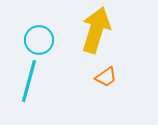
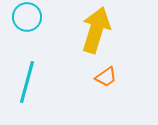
cyan circle: moved 12 px left, 23 px up
cyan line: moved 2 px left, 1 px down
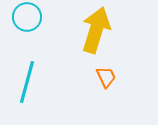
orange trapezoid: rotated 80 degrees counterclockwise
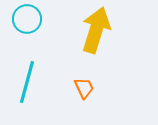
cyan circle: moved 2 px down
orange trapezoid: moved 22 px left, 11 px down
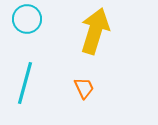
yellow arrow: moved 1 px left, 1 px down
cyan line: moved 2 px left, 1 px down
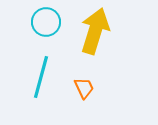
cyan circle: moved 19 px right, 3 px down
cyan line: moved 16 px right, 6 px up
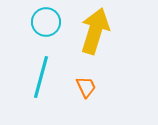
orange trapezoid: moved 2 px right, 1 px up
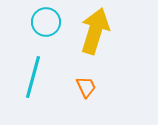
cyan line: moved 8 px left
